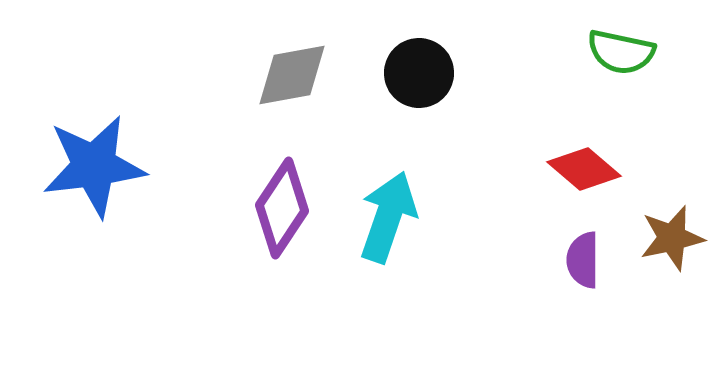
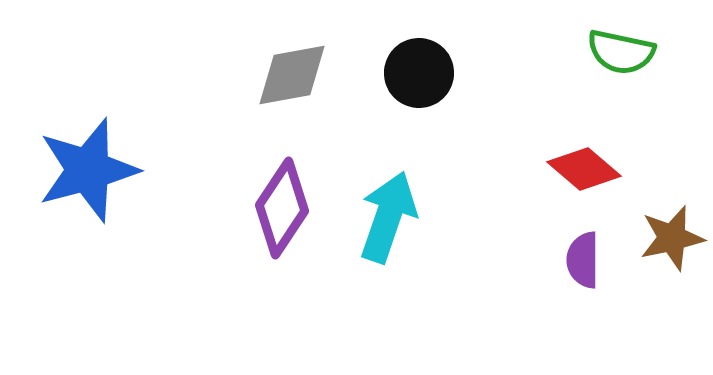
blue star: moved 6 px left, 4 px down; rotated 8 degrees counterclockwise
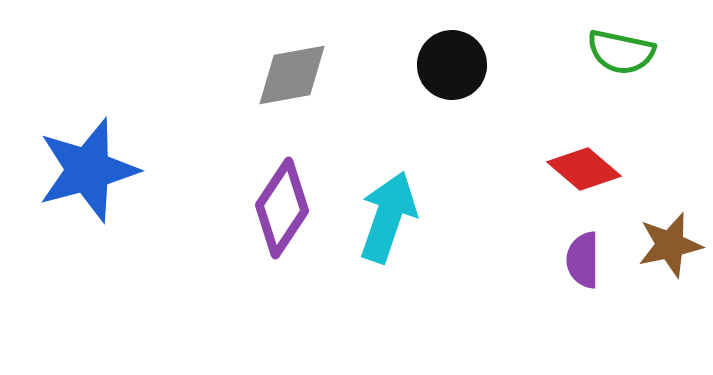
black circle: moved 33 px right, 8 px up
brown star: moved 2 px left, 7 px down
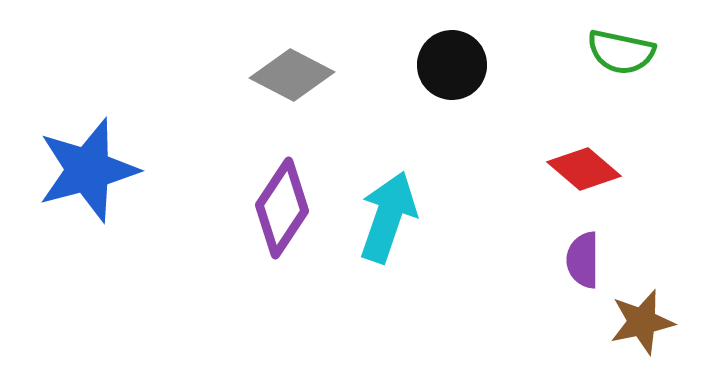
gray diamond: rotated 38 degrees clockwise
brown star: moved 28 px left, 77 px down
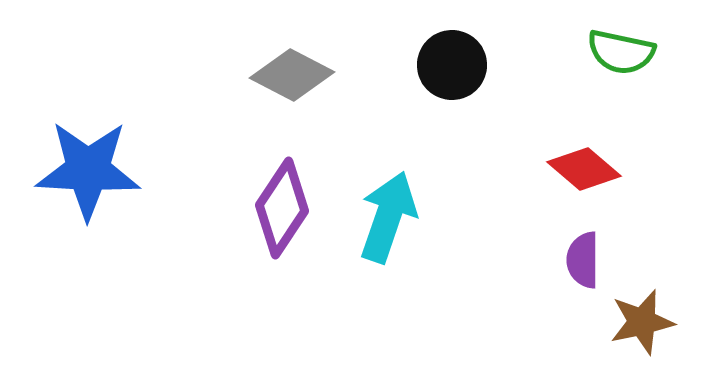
blue star: rotated 18 degrees clockwise
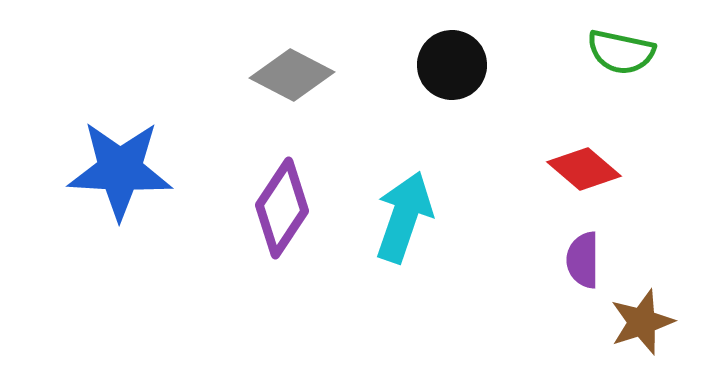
blue star: moved 32 px right
cyan arrow: moved 16 px right
brown star: rotated 6 degrees counterclockwise
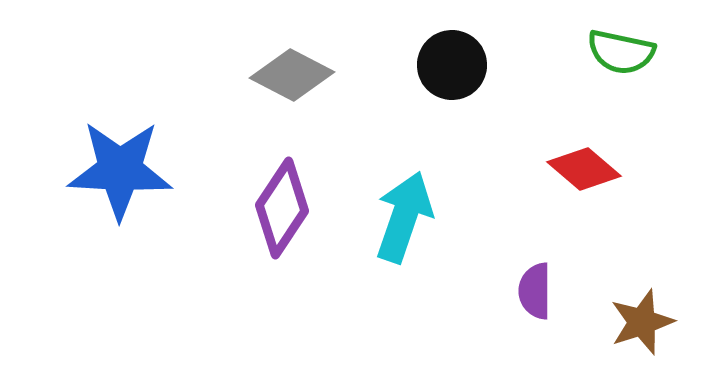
purple semicircle: moved 48 px left, 31 px down
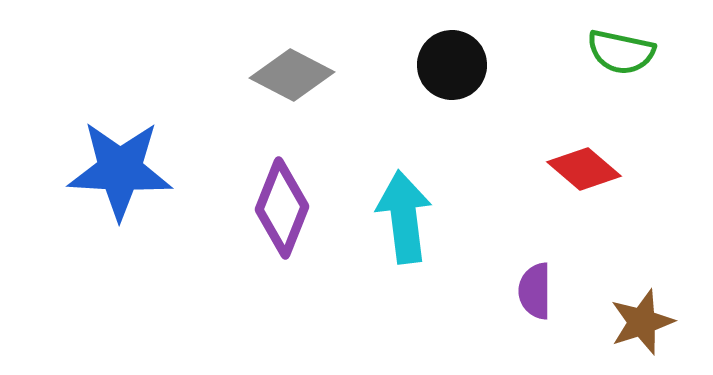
purple diamond: rotated 12 degrees counterclockwise
cyan arrow: rotated 26 degrees counterclockwise
